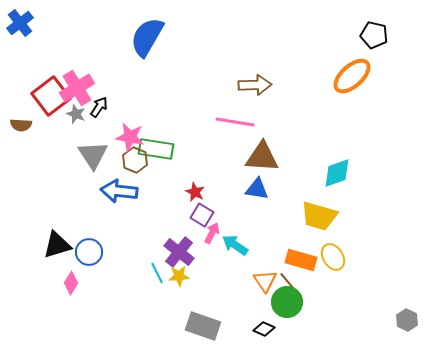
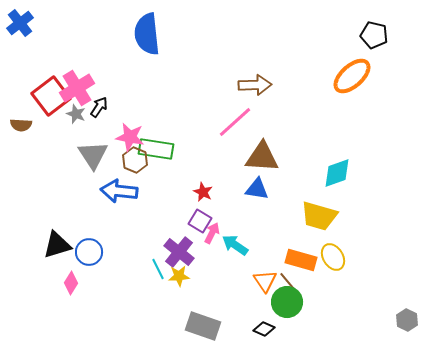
blue semicircle: moved 3 px up; rotated 36 degrees counterclockwise
pink line: rotated 51 degrees counterclockwise
red star: moved 8 px right
purple square: moved 2 px left, 6 px down
cyan line: moved 1 px right, 4 px up
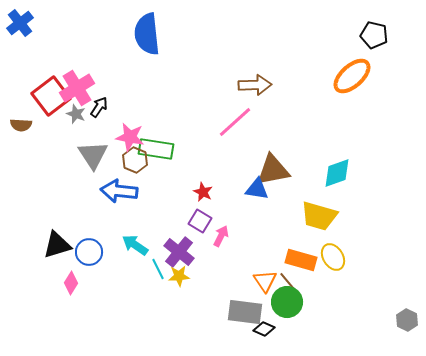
brown triangle: moved 11 px right, 13 px down; rotated 15 degrees counterclockwise
pink arrow: moved 9 px right, 3 px down
cyan arrow: moved 100 px left
gray rectangle: moved 42 px right, 14 px up; rotated 12 degrees counterclockwise
